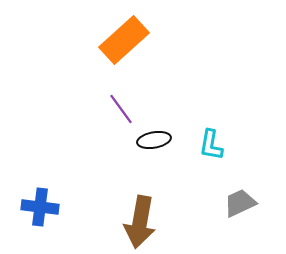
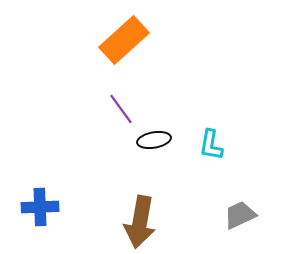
gray trapezoid: moved 12 px down
blue cross: rotated 9 degrees counterclockwise
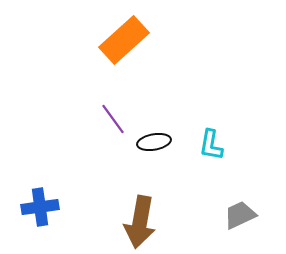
purple line: moved 8 px left, 10 px down
black ellipse: moved 2 px down
blue cross: rotated 6 degrees counterclockwise
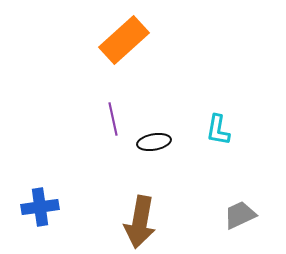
purple line: rotated 24 degrees clockwise
cyan L-shape: moved 7 px right, 15 px up
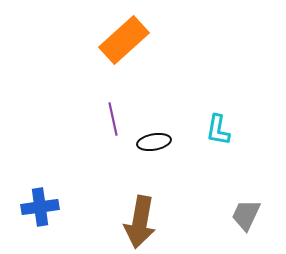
gray trapezoid: moved 6 px right; rotated 40 degrees counterclockwise
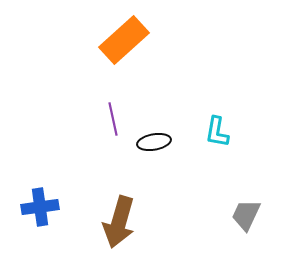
cyan L-shape: moved 1 px left, 2 px down
brown arrow: moved 21 px left; rotated 6 degrees clockwise
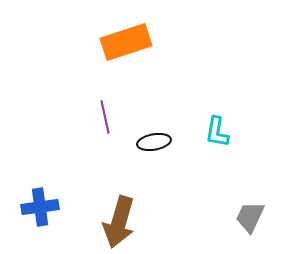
orange rectangle: moved 2 px right, 2 px down; rotated 24 degrees clockwise
purple line: moved 8 px left, 2 px up
gray trapezoid: moved 4 px right, 2 px down
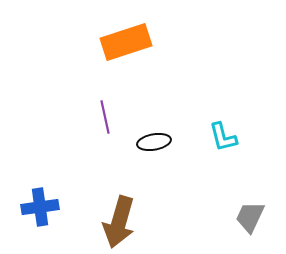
cyan L-shape: moved 6 px right, 5 px down; rotated 24 degrees counterclockwise
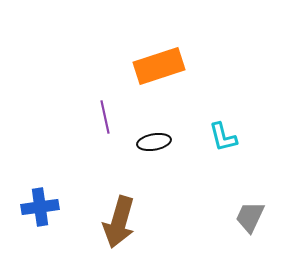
orange rectangle: moved 33 px right, 24 px down
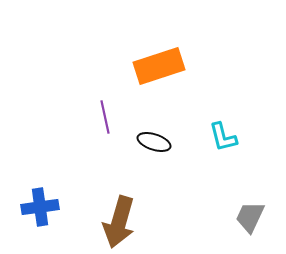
black ellipse: rotated 28 degrees clockwise
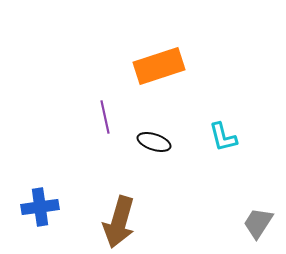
gray trapezoid: moved 8 px right, 6 px down; rotated 8 degrees clockwise
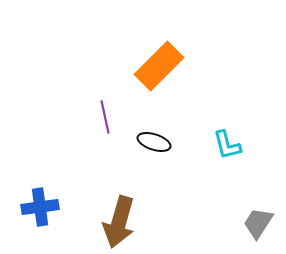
orange rectangle: rotated 27 degrees counterclockwise
cyan L-shape: moved 4 px right, 8 px down
